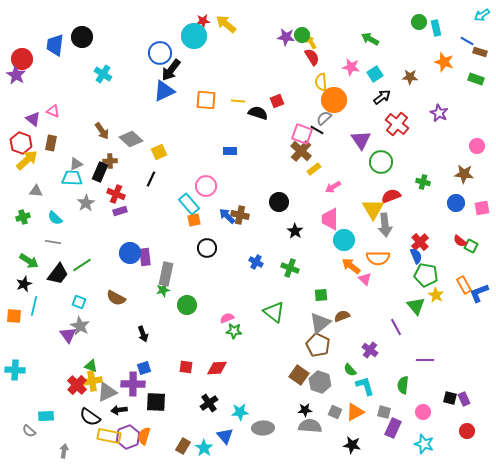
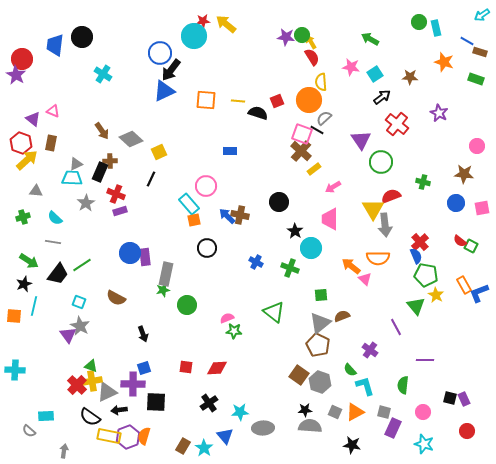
orange circle at (334, 100): moved 25 px left
cyan circle at (344, 240): moved 33 px left, 8 px down
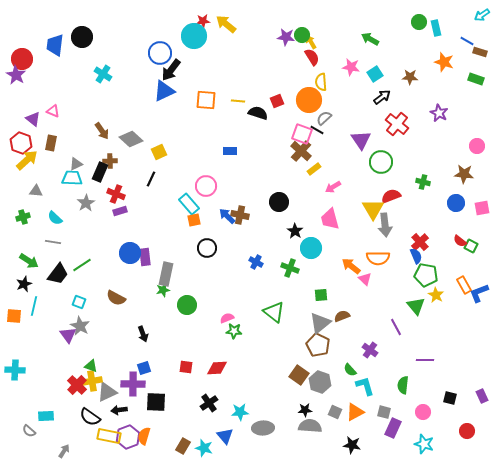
pink trapezoid at (330, 219): rotated 15 degrees counterclockwise
purple rectangle at (464, 399): moved 18 px right, 3 px up
cyan star at (204, 448): rotated 18 degrees counterclockwise
gray arrow at (64, 451): rotated 24 degrees clockwise
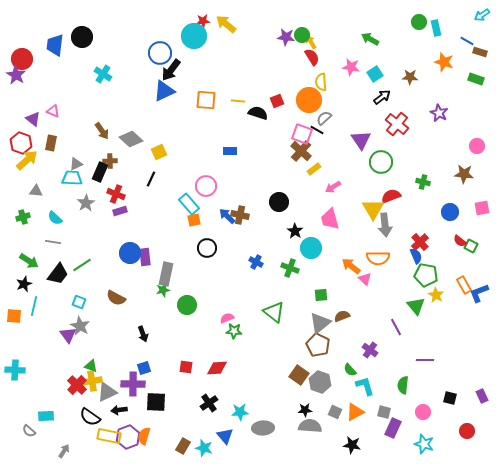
blue circle at (456, 203): moved 6 px left, 9 px down
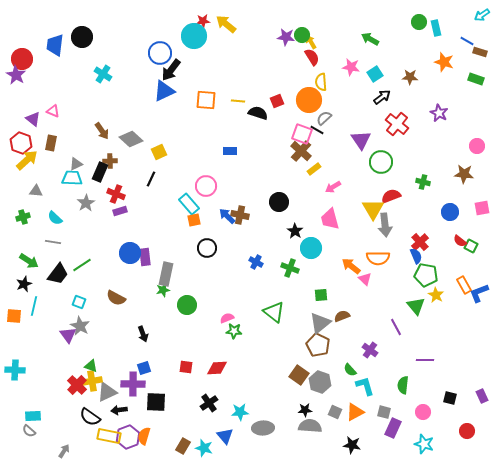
cyan rectangle at (46, 416): moved 13 px left
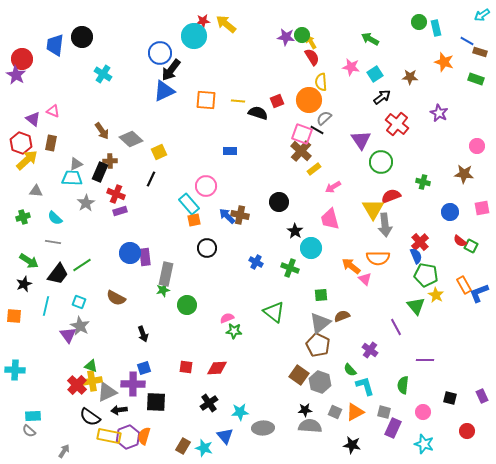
cyan line at (34, 306): moved 12 px right
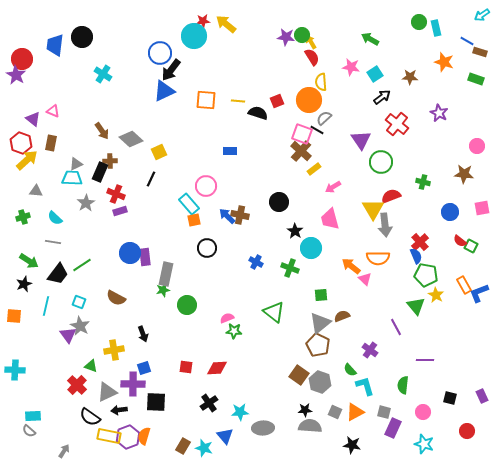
yellow cross at (92, 381): moved 22 px right, 31 px up
